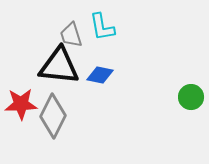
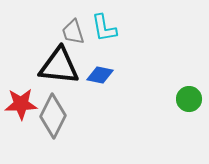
cyan L-shape: moved 2 px right, 1 px down
gray trapezoid: moved 2 px right, 3 px up
green circle: moved 2 px left, 2 px down
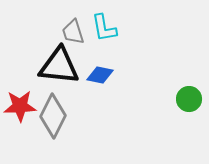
red star: moved 1 px left, 2 px down
